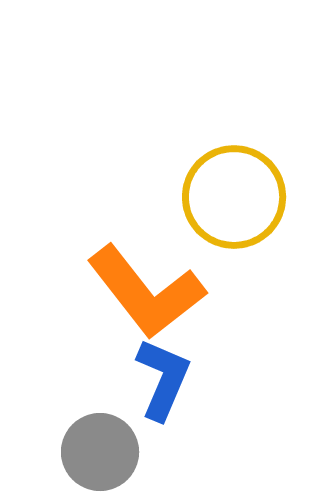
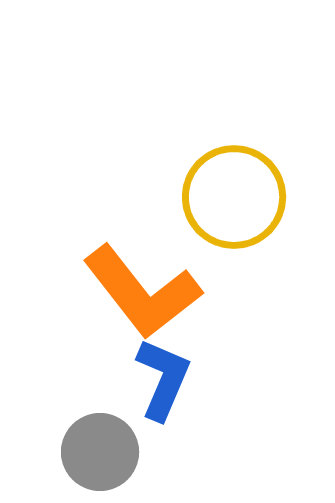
orange L-shape: moved 4 px left
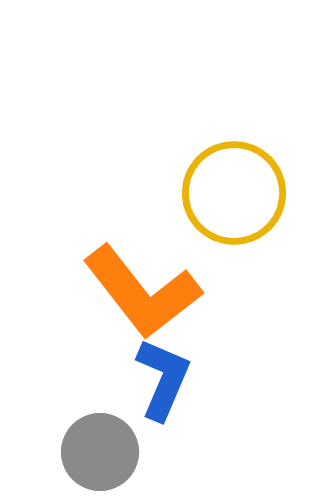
yellow circle: moved 4 px up
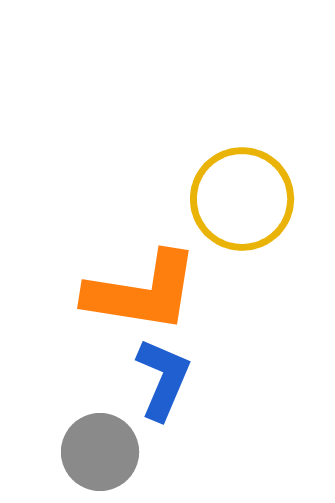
yellow circle: moved 8 px right, 6 px down
orange L-shape: rotated 43 degrees counterclockwise
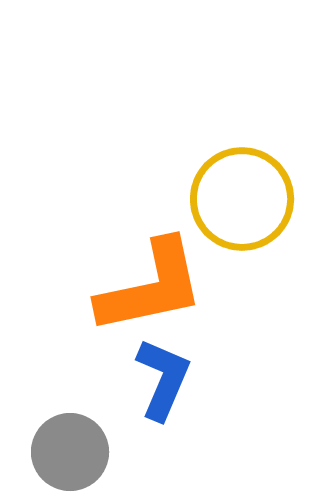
orange L-shape: moved 9 px right, 5 px up; rotated 21 degrees counterclockwise
gray circle: moved 30 px left
